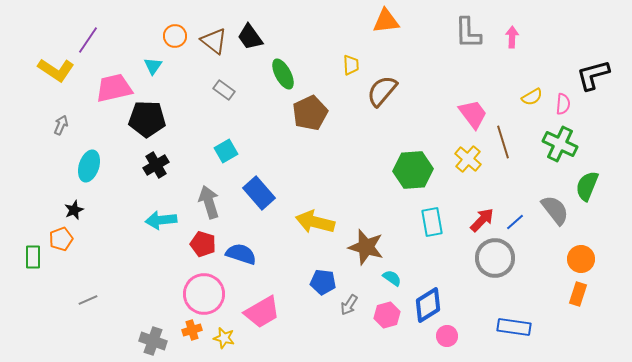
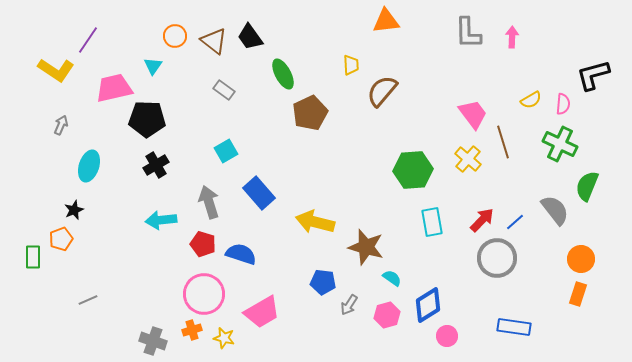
yellow semicircle at (532, 97): moved 1 px left, 3 px down
gray circle at (495, 258): moved 2 px right
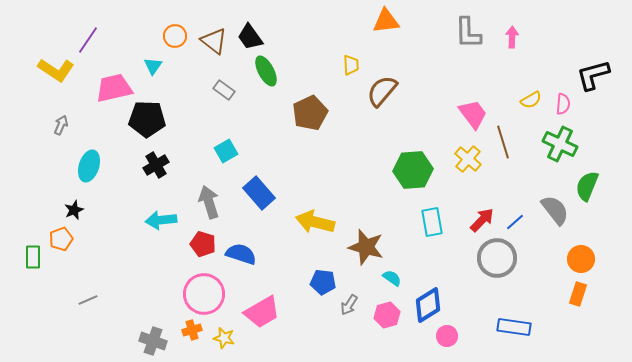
green ellipse at (283, 74): moved 17 px left, 3 px up
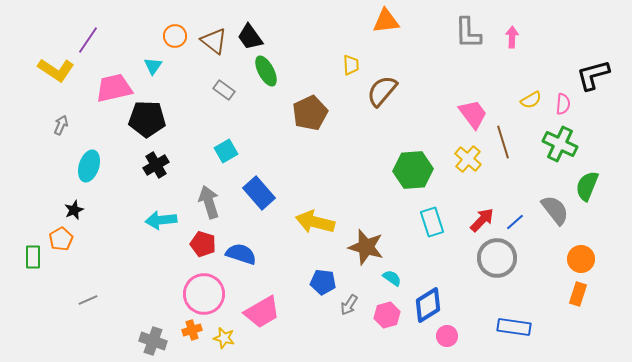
cyan rectangle at (432, 222): rotated 8 degrees counterclockwise
orange pentagon at (61, 239): rotated 10 degrees counterclockwise
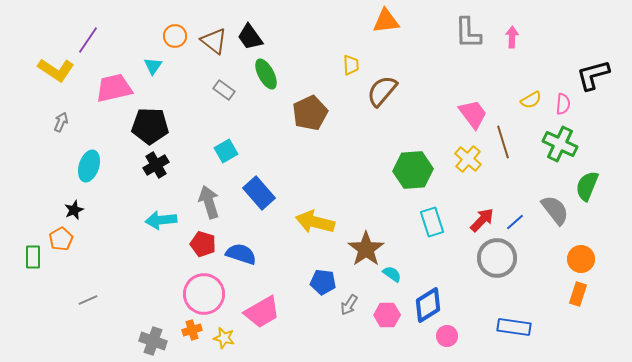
green ellipse at (266, 71): moved 3 px down
black pentagon at (147, 119): moved 3 px right, 7 px down
gray arrow at (61, 125): moved 3 px up
brown star at (366, 247): moved 2 px down; rotated 21 degrees clockwise
cyan semicircle at (392, 278): moved 4 px up
pink hexagon at (387, 315): rotated 15 degrees clockwise
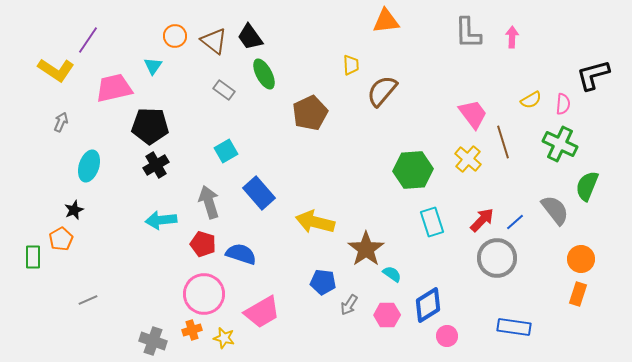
green ellipse at (266, 74): moved 2 px left
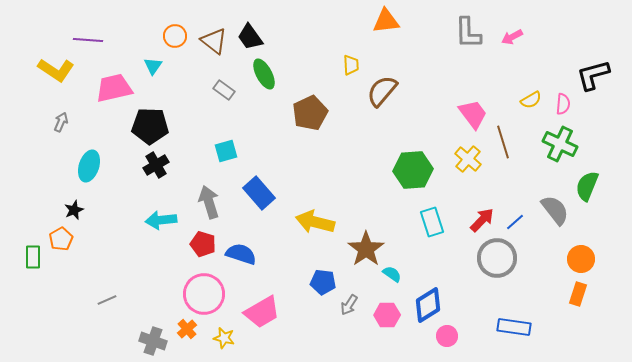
pink arrow at (512, 37): rotated 120 degrees counterclockwise
purple line at (88, 40): rotated 60 degrees clockwise
cyan square at (226, 151): rotated 15 degrees clockwise
gray line at (88, 300): moved 19 px right
orange cross at (192, 330): moved 5 px left, 1 px up; rotated 24 degrees counterclockwise
